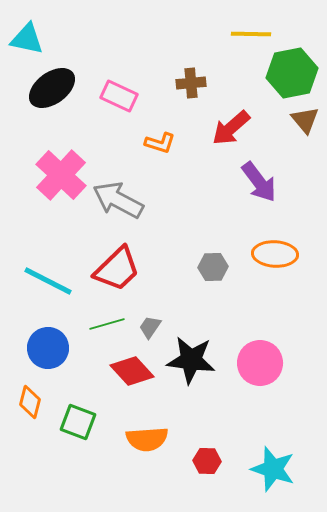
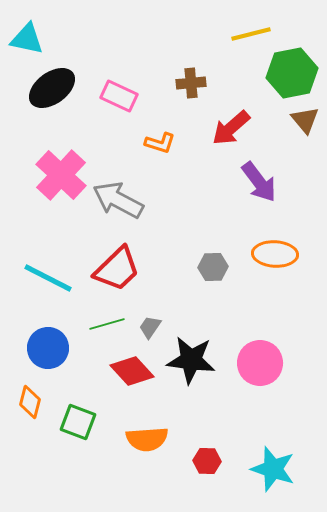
yellow line: rotated 15 degrees counterclockwise
cyan line: moved 3 px up
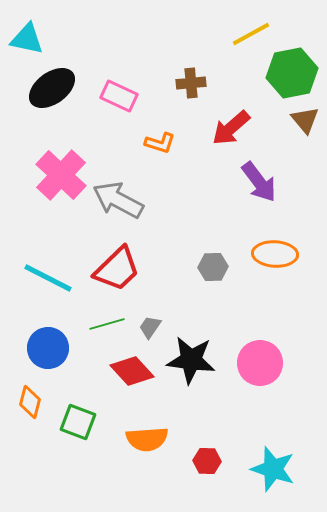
yellow line: rotated 15 degrees counterclockwise
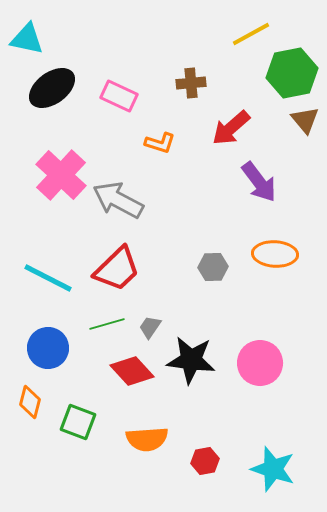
red hexagon: moved 2 px left; rotated 12 degrees counterclockwise
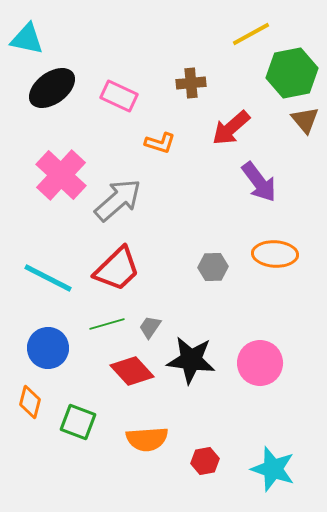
gray arrow: rotated 111 degrees clockwise
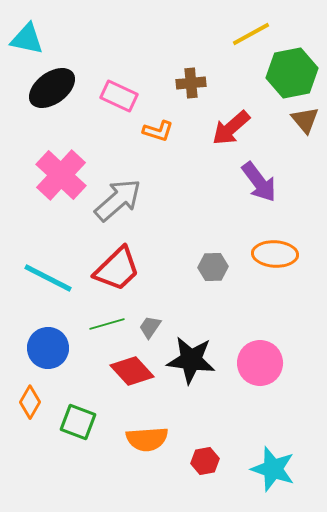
orange L-shape: moved 2 px left, 12 px up
orange diamond: rotated 16 degrees clockwise
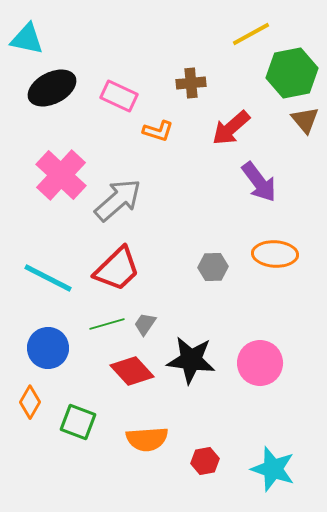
black ellipse: rotated 9 degrees clockwise
gray trapezoid: moved 5 px left, 3 px up
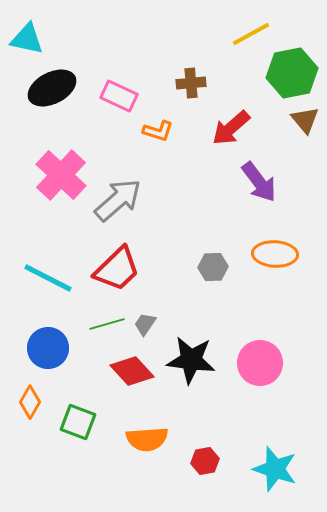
cyan star: moved 2 px right
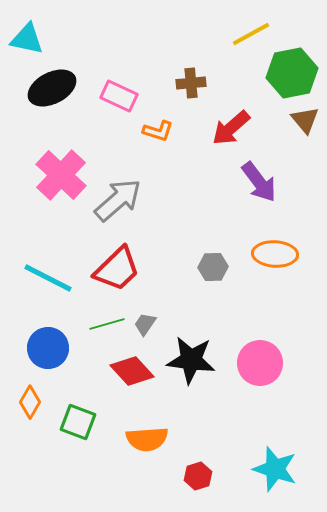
red hexagon: moved 7 px left, 15 px down; rotated 8 degrees counterclockwise
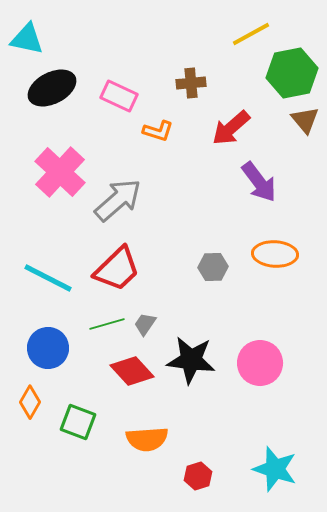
pink cross: moved 1 px left, 3 px up
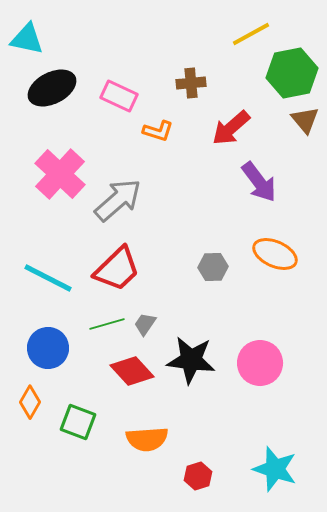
pink cross: moved 2 px down
orange ellipse: rotated 21 degrees clockwise
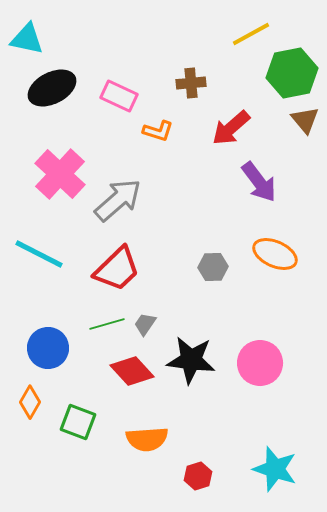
cyan line: moved 9 px left, 24 px up
